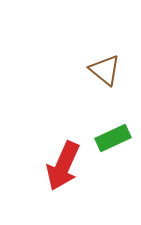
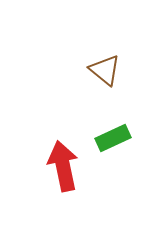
red arrow: rotated 144 degrees clockwise
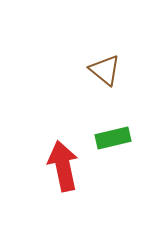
green rectangle: rotated 12 degrees clockwise
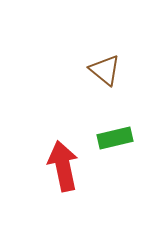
green rectangle: moved 2 px right
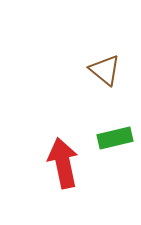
red arrow: moved 3 px up
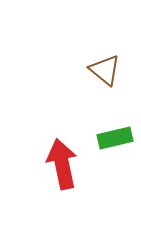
red arrow: moved 1 px left, 1 px down
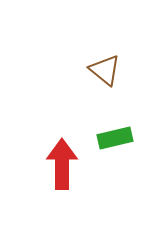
red arrow: rotated 12 degrees clockwise
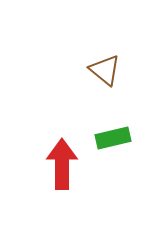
green rectangle: moved 2 px left
